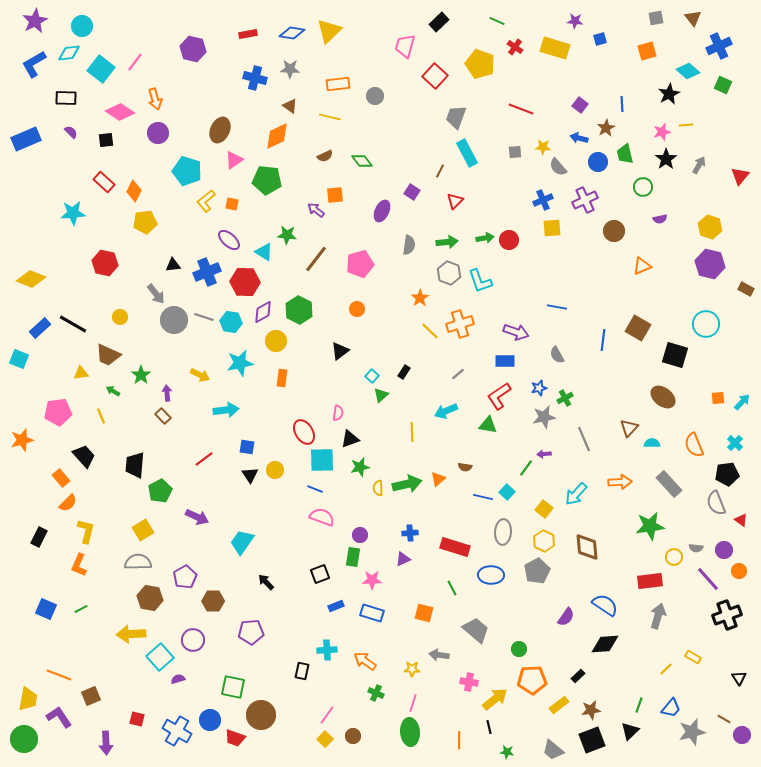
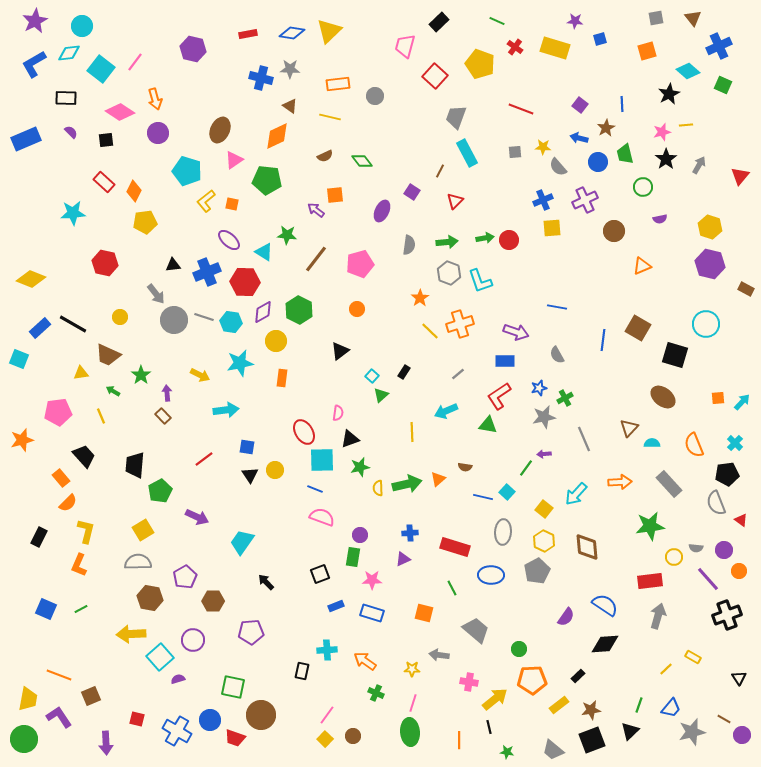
blue cross at (255, 78): moved 6 px right
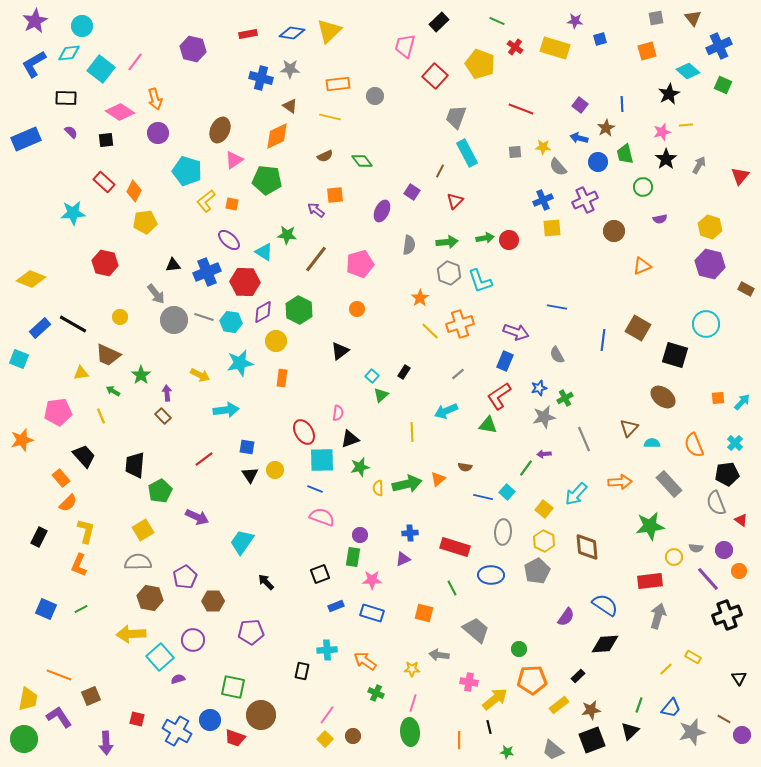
blue rectangle at (505, 361): rotated 66 degrees counterclockwise
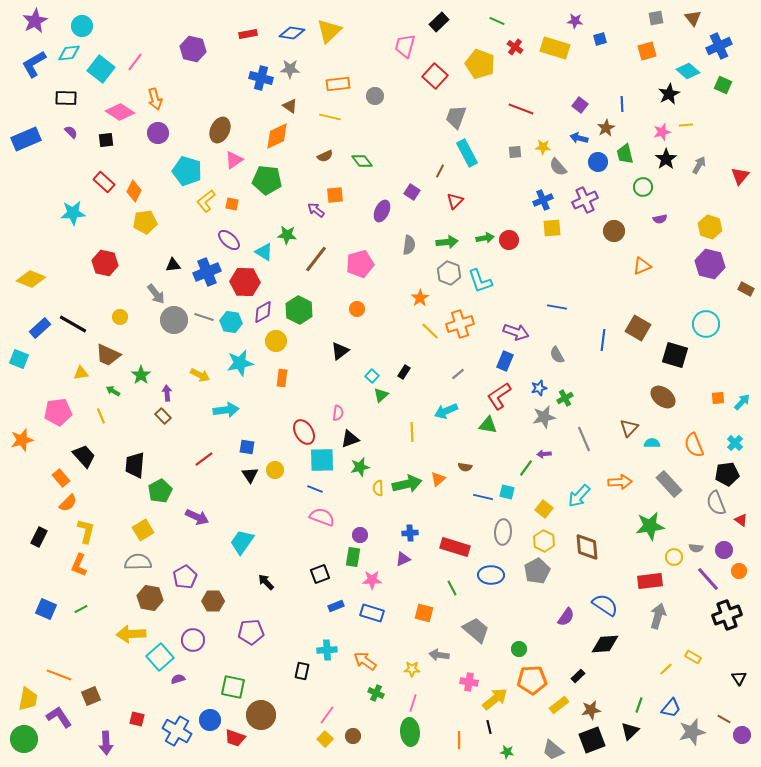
cyan square at (507, 492): rotated 28 degrees counterclockwise
cyan arrow at (576, 494): moved 3 px right, 2 px down
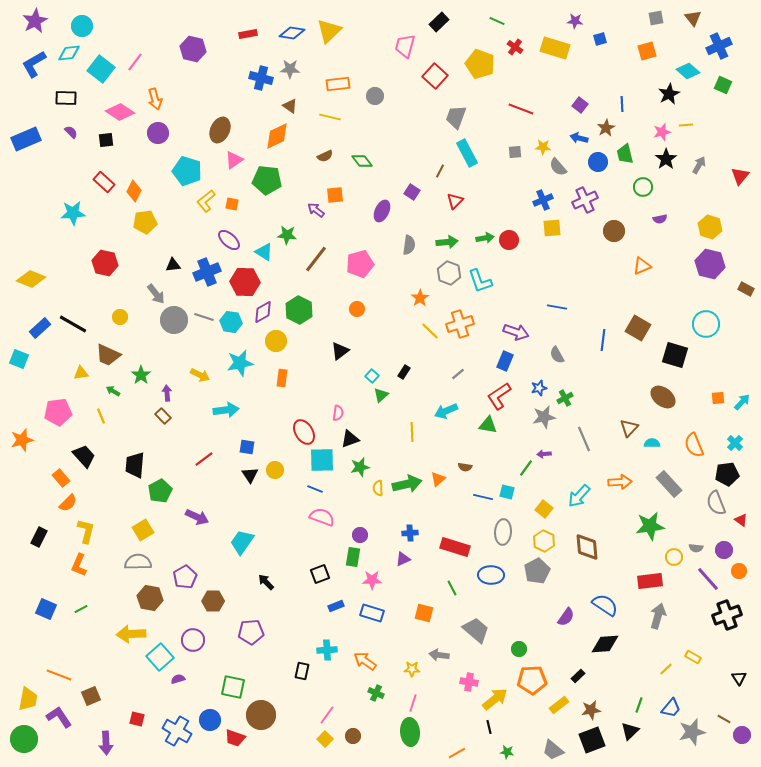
orange line at (459, 740): moved 2 px left, 13 px down; rotated 60 degrees clockwise
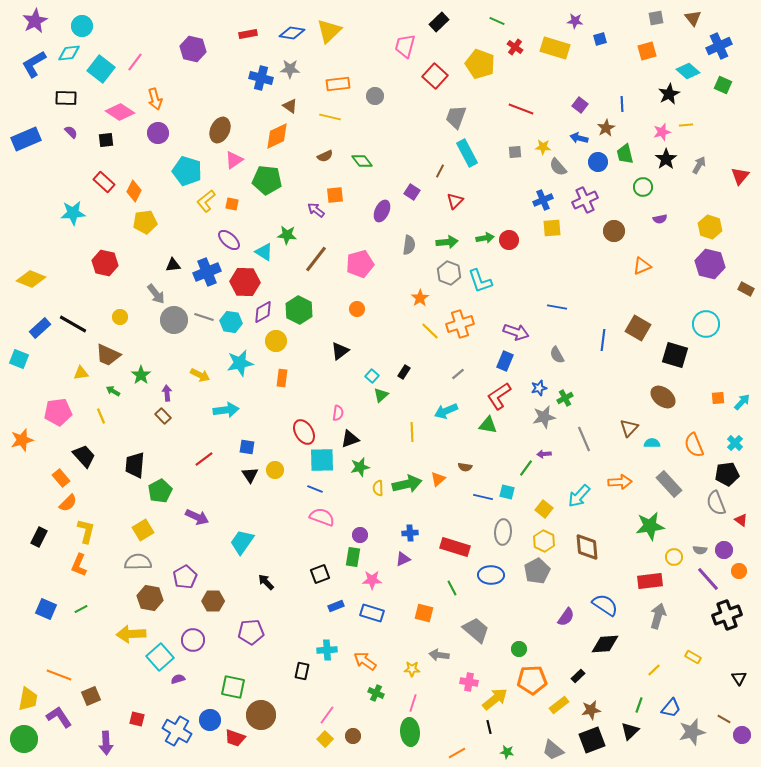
gray semicircle at (696, 548): moved 4 px right, 2 px down
yellow line at (666, 669): moved 12 px left, 1 px down
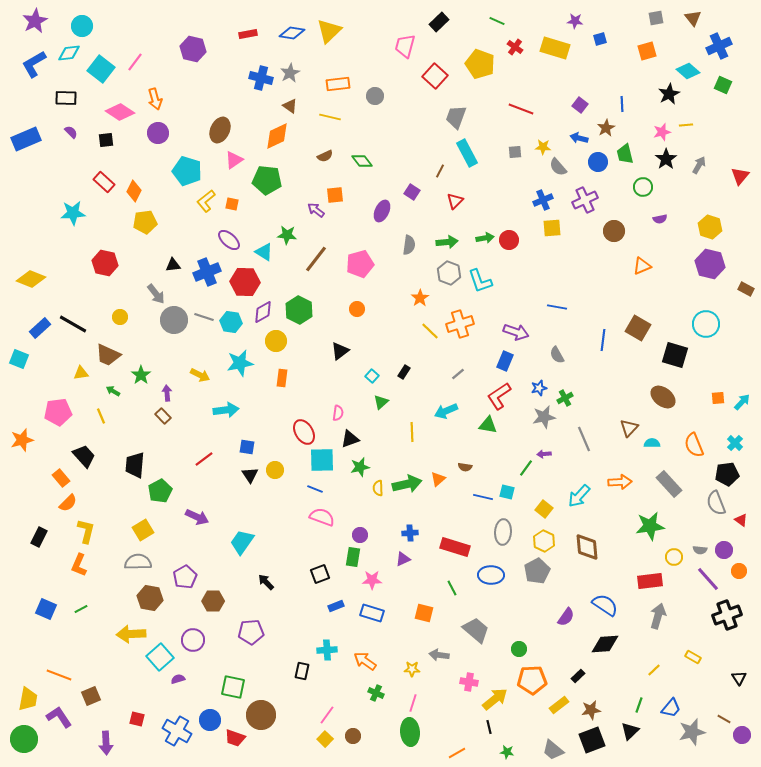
gray star at (290, 69): moved 4 px down; rotated 30 degrees counterclockwise
green triangle at (381, 395): moved 7 px down
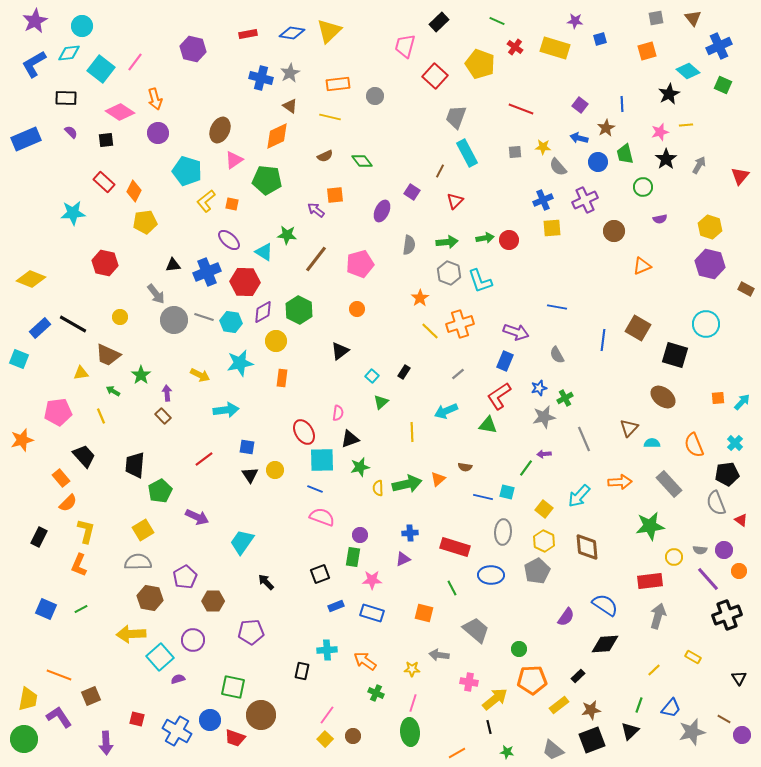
pink star at (662, 132): moved 2 px left
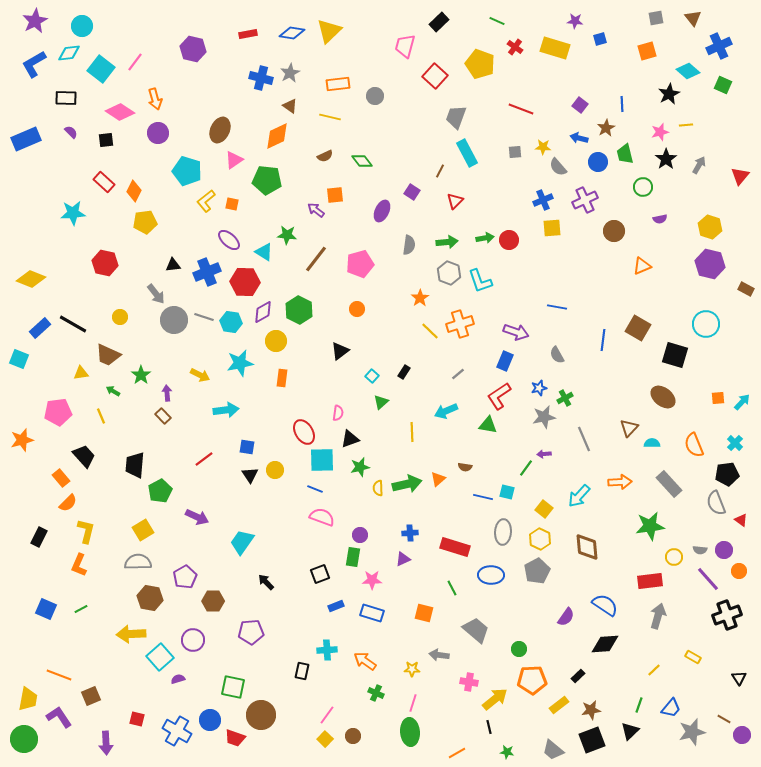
yellow hexagon at (544, 541): moved 4 px left, 2 px up
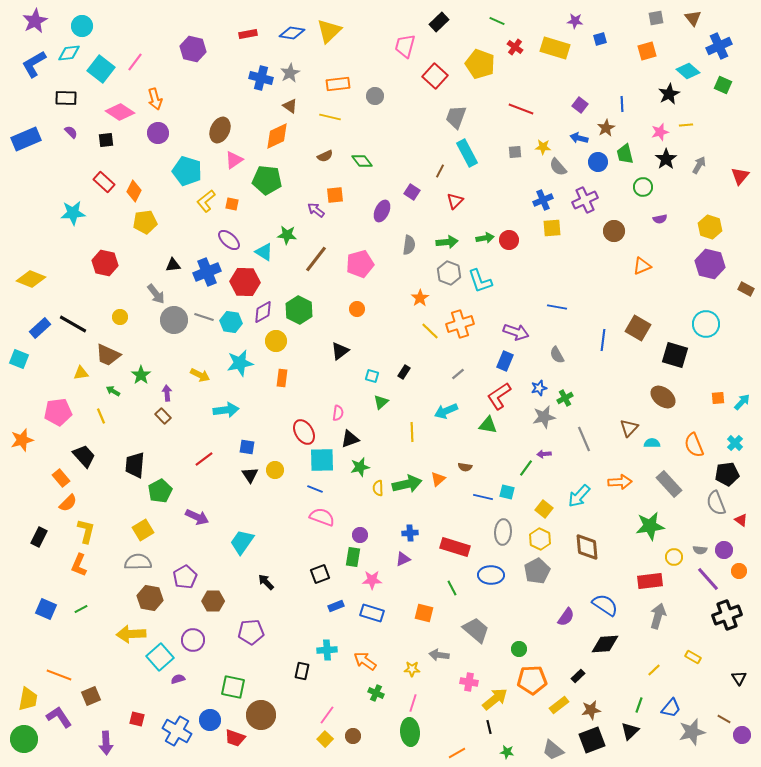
cyan square at (372, 376): rotated 24 degrees counterclockwise
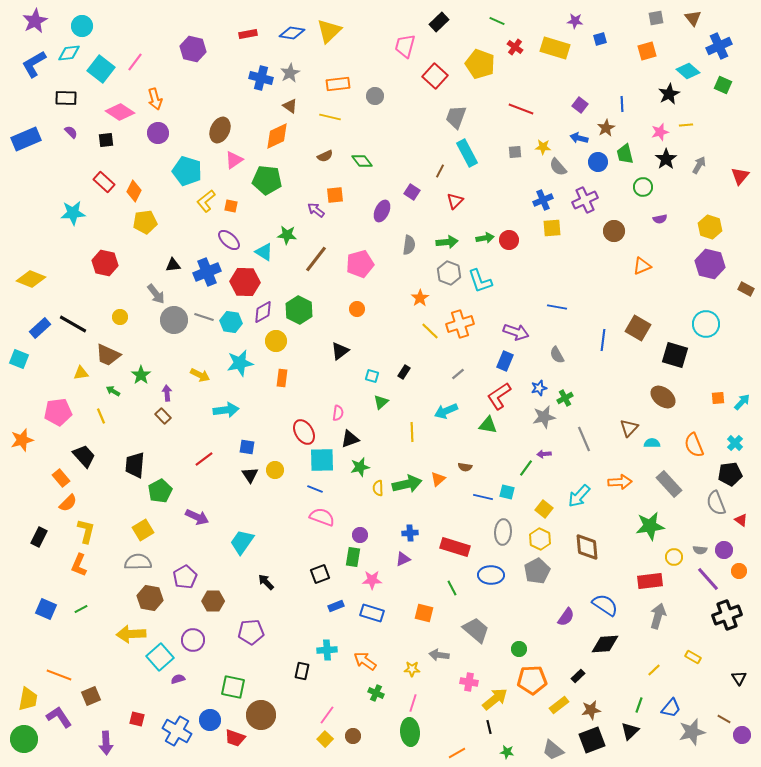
orange square at (232, 204): moved 1 px left, 2 px down
black pentagon at (727, 474): moved 3 px right
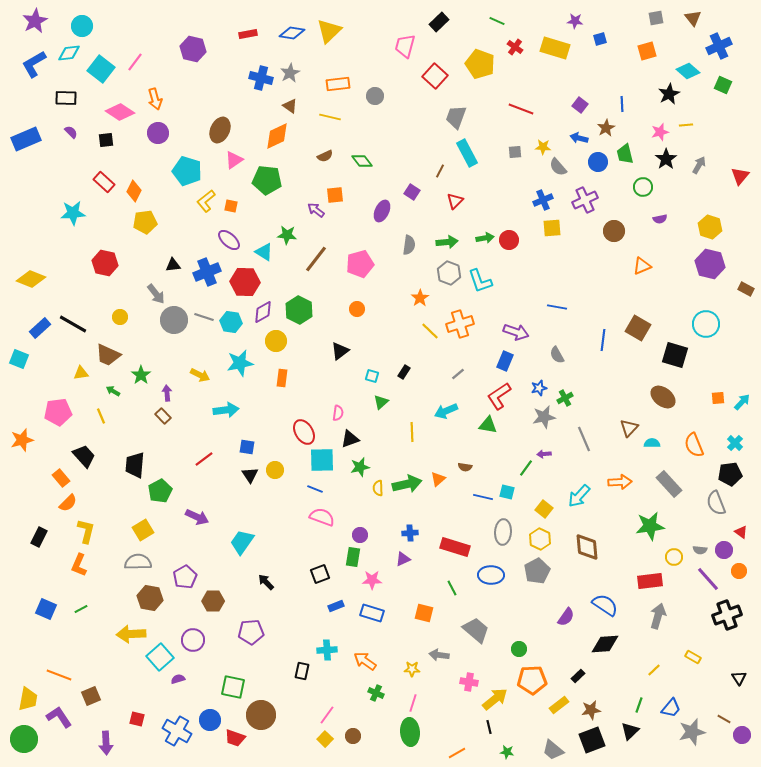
red triangle at (741, 520): moved 12 px down
